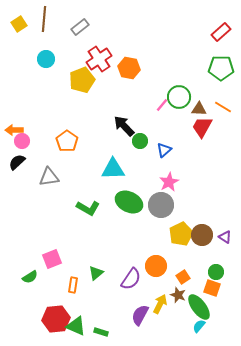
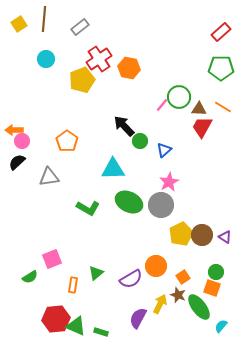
purple semicircle at (131, 279): rotated 25 degrees clockwise
purple semicircle at (140, 315): moved 2 px left, 3 px down
cyan semicircle at (199, 326): moved 22 px right
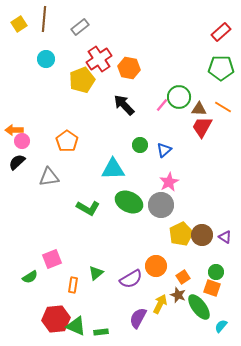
black arrow at (124, 126): moved 21 px up
green circle at (140, 141): moved 4 px down
green rectangle at (101, 332): rotated 24 degrees counterclockwise
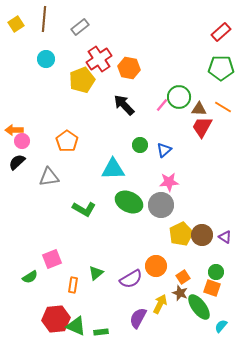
yellow square at (19, 24): moved 3 px left
pink star at (169, 182): rotated 24 degrees clockwise
green L-shape at (88, 208): moved 4 px left, 1 px down
brown star at (178, 295): moved 2 px right, 2 px up
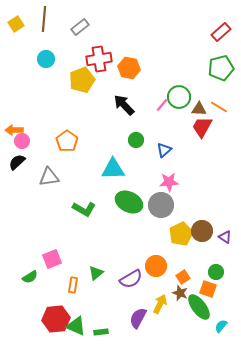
red cross at (99, 59): rotated 25 degrees clockwise
green pentagon at (221, 68): rotated 15 degrees counterclockwise
orange line at (223, 107): moved 4 px left
green circle at (140, 145): moved 4 px left, 5 px up
brown circle at (202, 235): moved 4 px up
orange square at (212, 288): moved 4 px left, 1 px down
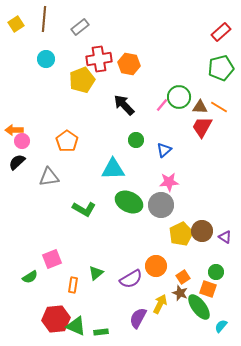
orange hexagon at (129, 68): moved 4 px up
brown triangle at (199, 109): moved 1 px right, 2 px up
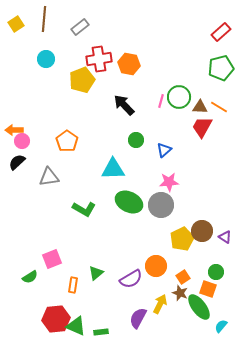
pink line at (162, 105): moved 1 px left, 4 px up; rotated 24 degrees counterclockwise
yellow pentagon at (181, 234): moved 1 px right, 5 px down
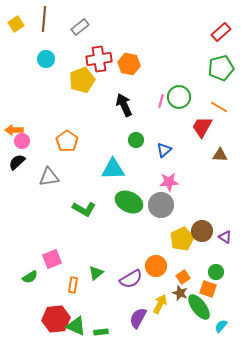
black arrow at (124, 105): rotated 20 degrees clockwise
brown triangle at (200, 107): moved 20 px right, 48 px down
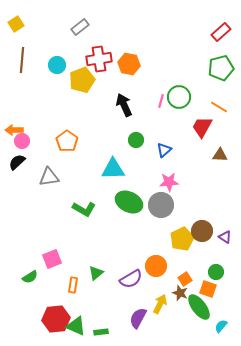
brown line at (44, 19): moved 22 px left, 41 px down
cyan circle at (46, 59): moved 11 px right, 6 px down
orange square at (183, 277): moved 2 px right, 2 px down
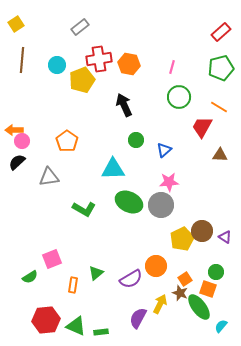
pink line at (161, 101): moved 11 px right, 34 px up
red hexagon at (56, 319): moved 10 px left, 1 px down
